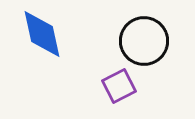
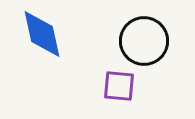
purple square: rotated 32 degrees clockwise
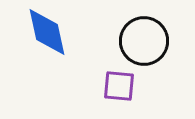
blue diamond: moved 5 px right, 2 px up
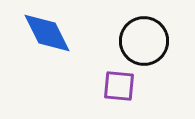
blue diamond: moved 1 px down; rotated 14 degrees counterclockwise
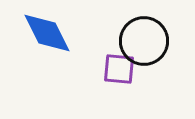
purple square: moved 17 px up
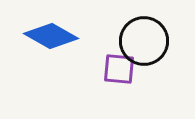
blue diamond: moved 4 px right, 3 px down; rotated 34 degrees counterclockwise
